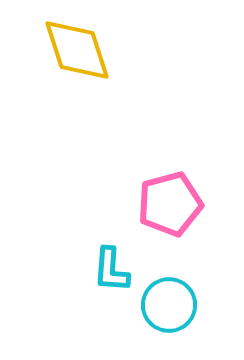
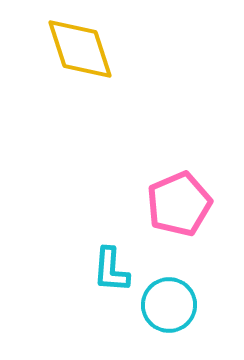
yellow diamond: moved 3 px right, 1 px up
pink pentagon: moved 9 px right; rotated 8 degrees counterclockwise
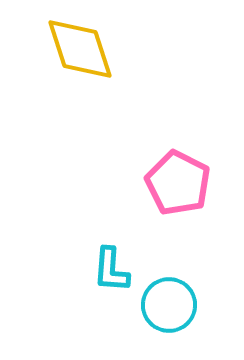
pink pentagon: moved 1 px left, 21 px up; rotated 22 degrees counterclockwise
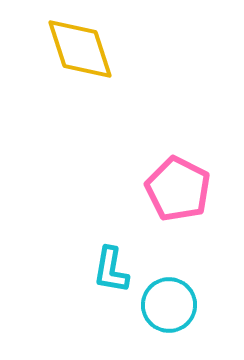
pink pentagon: moved 6 px down
cyan L-shape: rotated 6 degrees clockwise
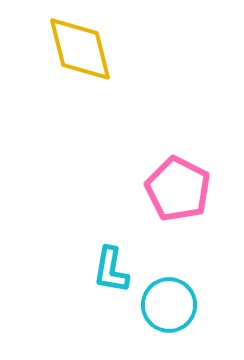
yellow diamond: rotated 4 degrees clockwise
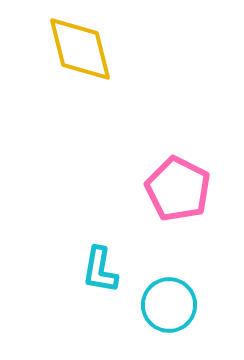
cyan L-shape: moved 11 px left
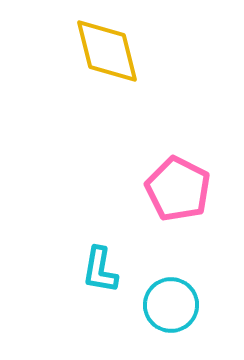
yellow diamond: moved 27 px right, 2 px down
cyan circle: moved 2 px right
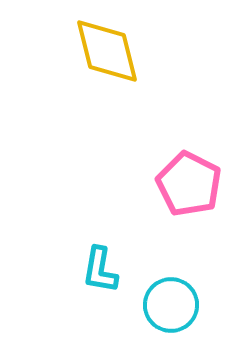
pink pentagon: moved 11 px right, 5 px up
